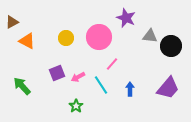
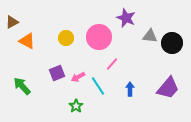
black circle: moved 1 px right, 3 px up
cyan line: moved 3 px left, 1 px down
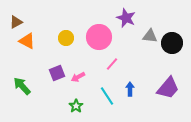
brown triangle: moved 4 px right
cyan line: moved 9 px right, 10 px down
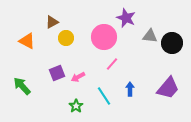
brown triangle: moved 36 px right
pink circle: moved 5 px right
cyan line: moved 3 px left
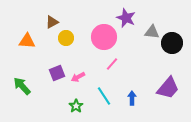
gray triangle: moved 2 px right, 4 px up
orange triangle: rotated 24 degrees counterclockwise
blue arrow: moved 2 px right, 9 px down
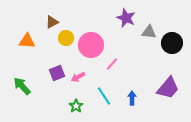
gray triangle: moved 3 px left
pink circle: moved 13 px left, 8 px down
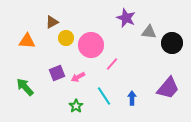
green arrow: moved 3 px right, 1 px down
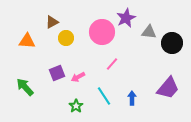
purple star: rotated 24 degrees clockwise
pink circle: moved 11 px right, 13 px up
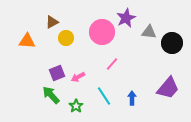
green arrow: moved 26 px right, 8 px down
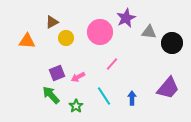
pink circle: moved 2 px left
